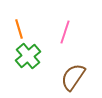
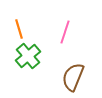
brown semicircle: rotated 12 degrees counterclockwise
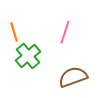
orange line: moved 5 px left, 3 px down
brown semicircle: rotated 48 degrees clockwise
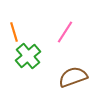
pink line: rotated 15 degrees clockwise
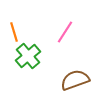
brown semicircle: moved 2 px right, 3 px down
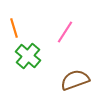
orange line: moved 4 px up
green cross: rotated 10 degrees counterclockwise
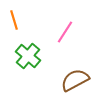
orange line: moved 8 px up
brown semicircle: rotated 8 degrees counterclockwise
